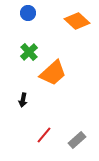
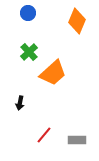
orange diamond: rotated 70 degrees clockwise
black arrow: moved 3 px left, 3 px down
gray rectangle: rotated 42 degrees clockwise
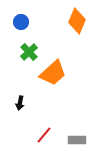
blue circle: moved 7 px left, 9 px down
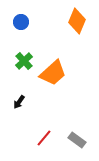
green cross: moved 5 px left, 9 px down
black arrow: moved 1 px left, 1 px up; rotated 24 degrees clockwise
red line: moved 3 px down
gray rectangle: rotated 36 degrees clockwise
